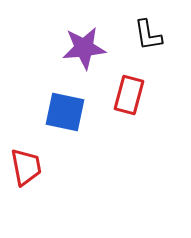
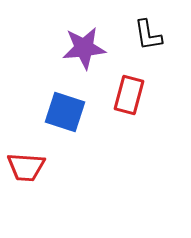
blue square: rotated 6 degrees clockwise
red trapezoid: rotated 105 degrees clockwise
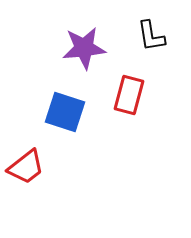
black L-shape: moved 3 px right, 1 px down
red trapezoid: rotated 42 degrees counterclockwise
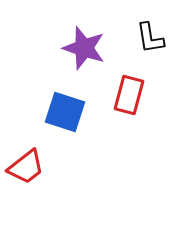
black L-shape: moved 1 px left, 2 px down
purple star: rotated 24 degrees clockwise
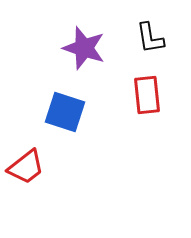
red rectangle: moved 18 px right; rotated 21 degrees counterclockwise
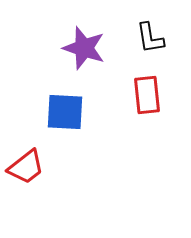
blue square: rotated 15 degrees counterclockwise
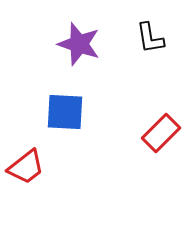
purple star: moved 5 px left, 4 px up
red rectangle: moved 14 px right, 38 px down; rotated 51 degrees clockwise
